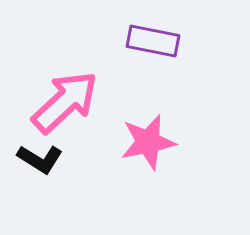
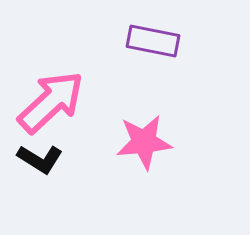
pink arrow: moved 14 px left
pink star: moved 4 px left; rotated 6 degrees clockwise
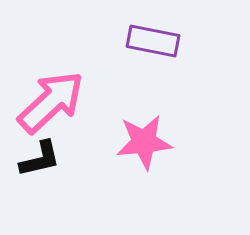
black L-shape: rotated 45 degrees counterclockwise
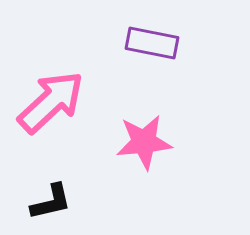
purple rectangle: moved 1 px left, 2 px down
black L-shape: moved 11 px right, 43 px down
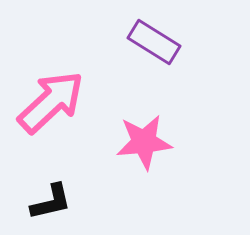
purple rectangle: moved 2 px right, 1 px up; rotated 21 degrees clockwise
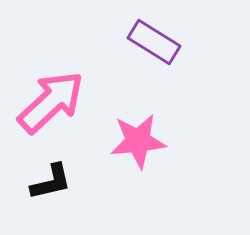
pink star: moved 6 px left, 1 px up
black L-shape: moved 20 px up
